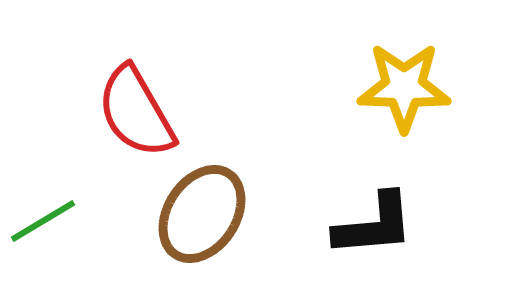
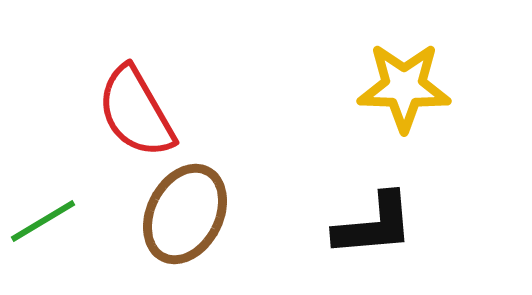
brown ellipse: moved 17 px left; rotated 6 degrees counterclockwise
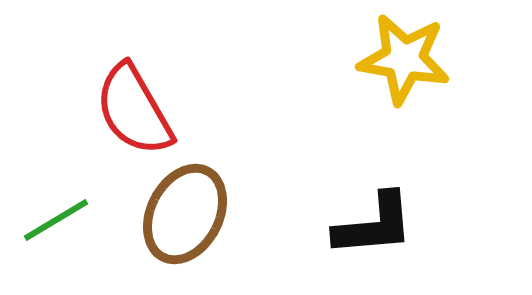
yellow star: moved 28 px up; rotated 8 degrees clockwise
red semicircle: moved 2 px left, 2 px up
green line: moved 13 px right, 1 px up
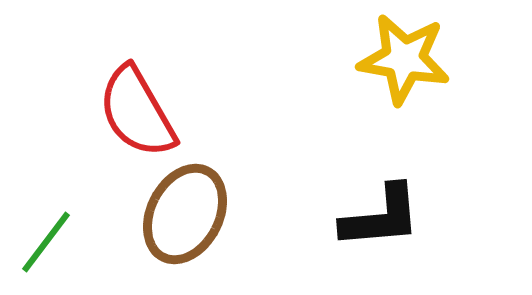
red semicircle: moved 3 px right, 2 px down
green line: moved 10 px left, 22 px down; rotated 22 degrees counterclockwise
black L-shape: moved 7 px right, 8 px up
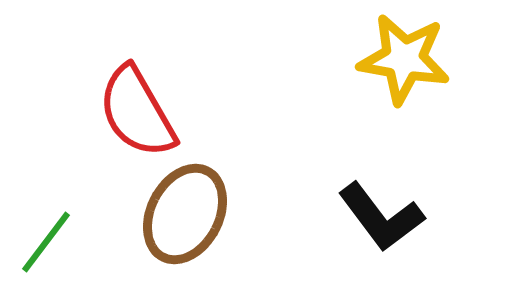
black L-shape: rotated 58 degrees clockwise
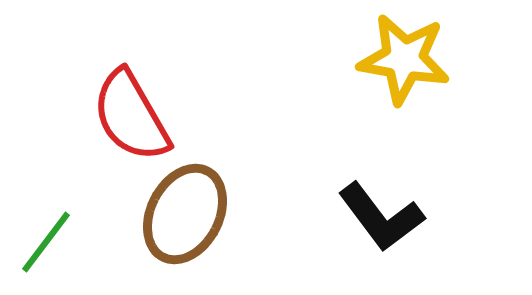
red semicircle: moved 6 px left, 4 px down
